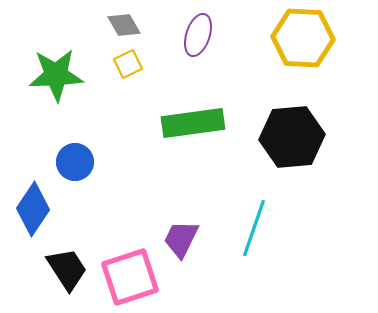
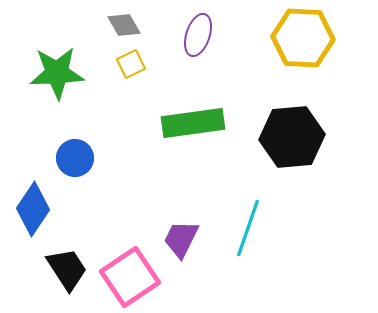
yellow square: moved 3 px right
green star: moved 1 px right, 2 px up
blue circle: moved 4 px up
cyan line: moved 6 px left
pink square: rotated 16 degrees counterclockwise
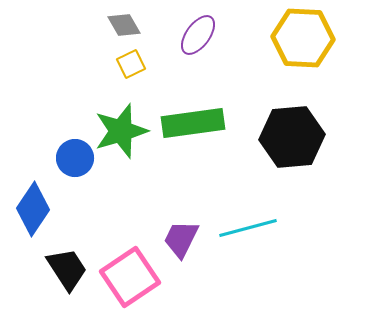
purple ellipse: rotated 18 degrees clockwise
green star: moved 64 px right, 58 px down; rotated 14 degrees counterclockwise
cyan line: rotated 56 degrees clockwise
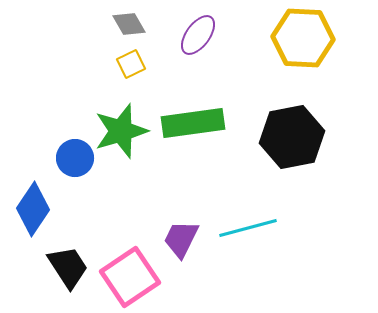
gray diamond: moved 5 px right, 1 px up
black hexagon: rotated 6 degrees counterclockwise
black trapezoid: moved 1 px right, 2 px up
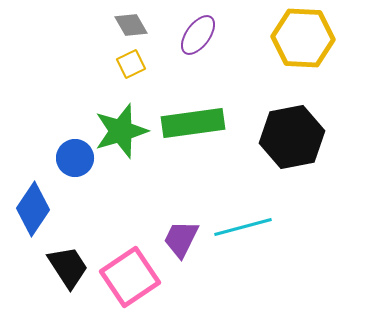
gray diamond: moved 2 px right, 1 px down
cyan line: moved 5 px left, 1 px up
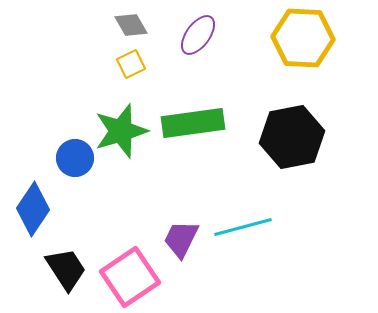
black trapezoid: moved 2 px left, 2 px down
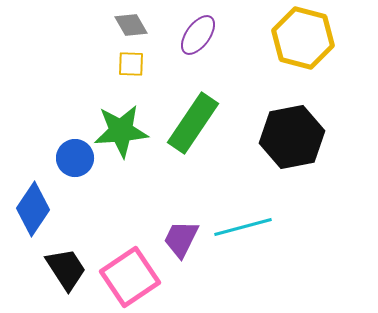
yellow hexagon: rotated 12 degrees clockwise
yellow square: rotated 28 degrees clockwise
green rectangle: rotated 48 degrees counterclockwise
green star: rotated 12 degrees clockwise
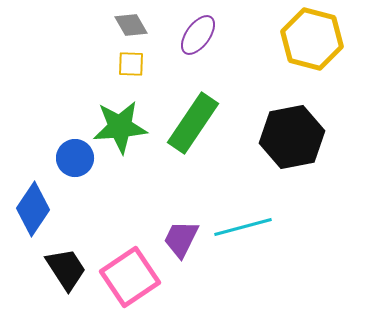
yellow hexagon: moved 9 px right, 1 px down
green star: moved 1 px left, 4 px up
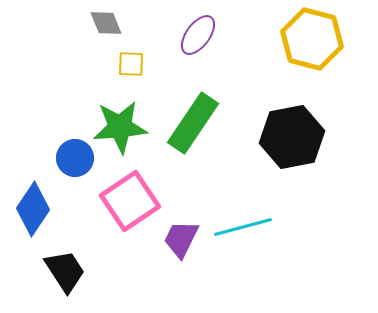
gray diamond: moved 25 px left, 2 px up; rotated 8 degrees clockwise
black trapezoid: moved 1 px left, 2 px down
pink square: moved 76 px up
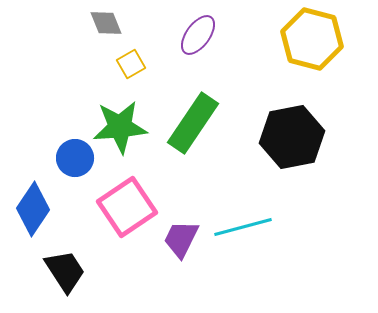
yellow square: rotated 32 degrees counterclockwise
pink square: moved 3 px left, 6 px down
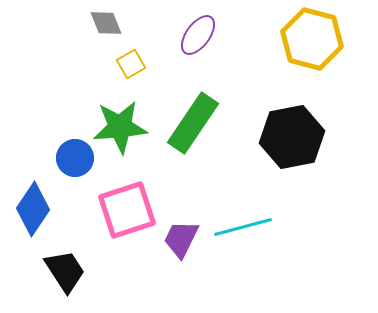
pink square: moved 3 px down; rotated 16 degrees clockwise
